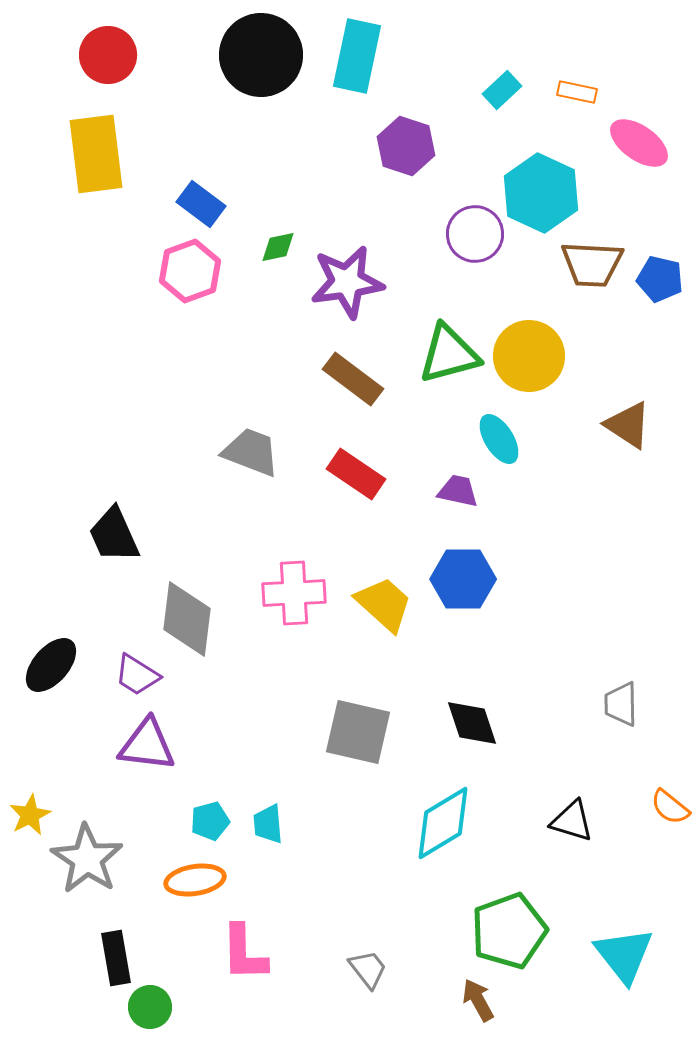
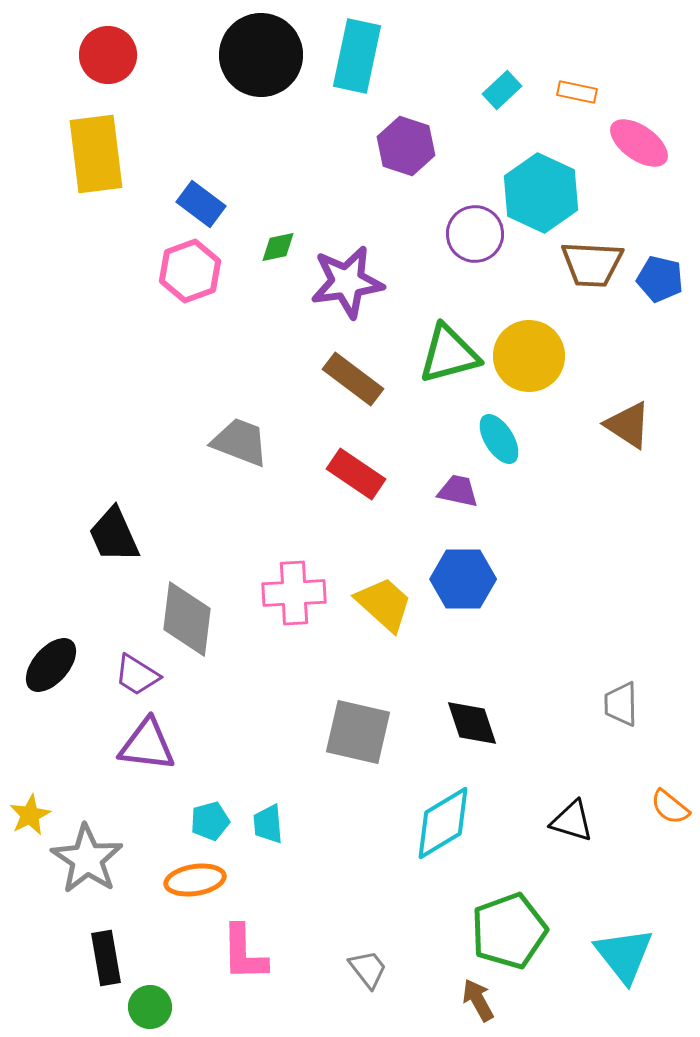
gray trapezoid at (251, 452): moved 11 px left, 10 px up
black rectangle at (116, 958): moved 10 px left
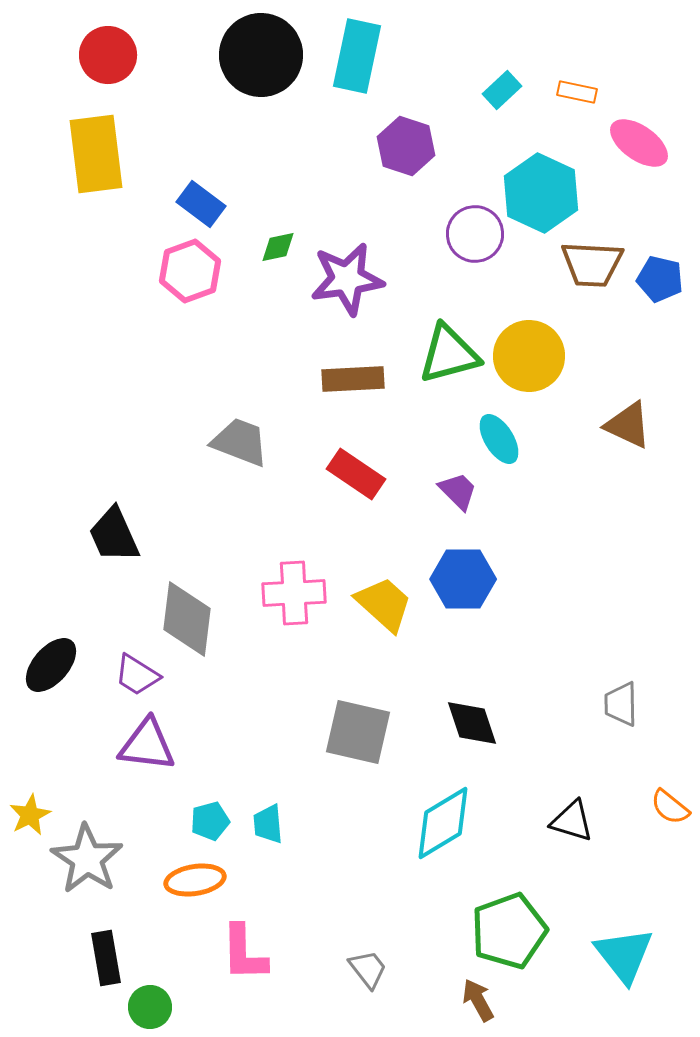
purple star at (347, 282): moved 3 px up
brown rectangle at (353, 379): rotated 40 degrees counterclockwise
brown triangle at (628, 425): rotated 8 degrees counterclockwise
purple trapezoid at (458, 491): rotated 33 degrees clockwise
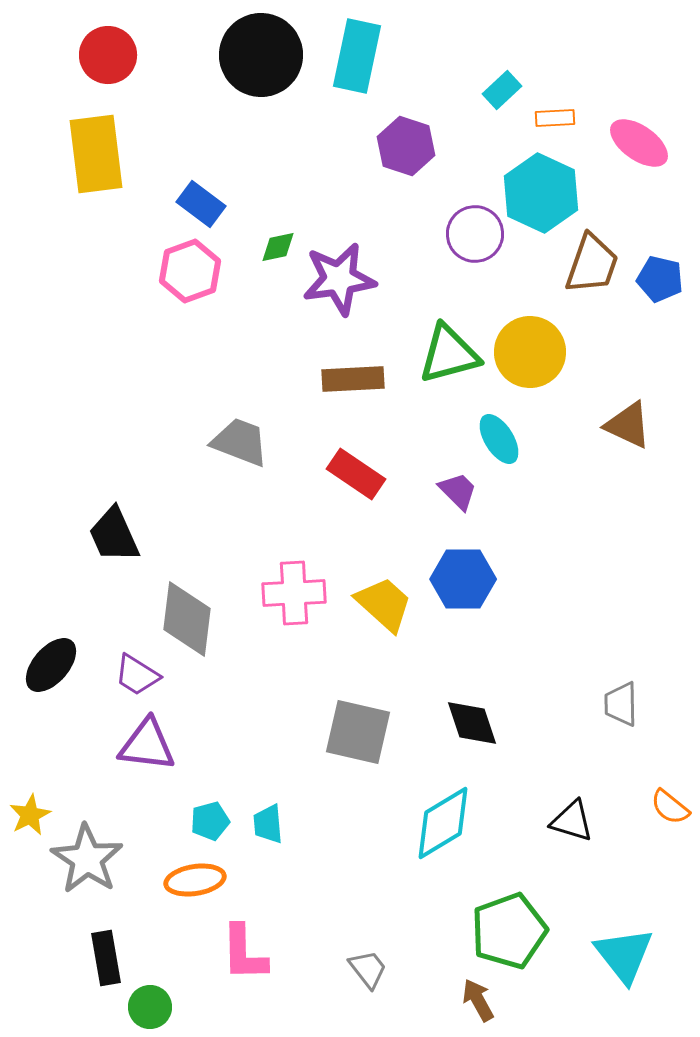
orange rectangle at (577, 92): moved 22 px left, 26 px down; rotated 15 degrees counterclockwise
brown trapezoid at (592, 264): rotated 74 degrees counterclockwise
purple star at (347, 279): moved 8 px left
yellow circle at (529, 356): moved 1 px right, 4 px up
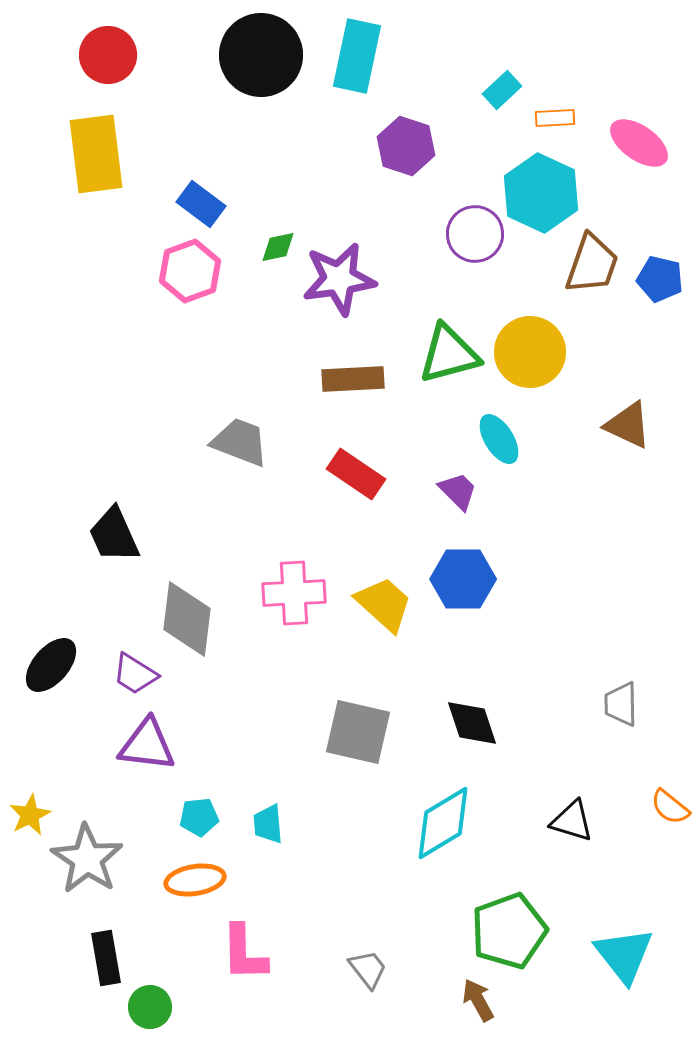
purple trapezoid at (137, 675): moved 2 px left, 1 px up
cyan pentagon at (210, 821): moved 11 px left, 4 px up; rotated 9 degrees clockwise
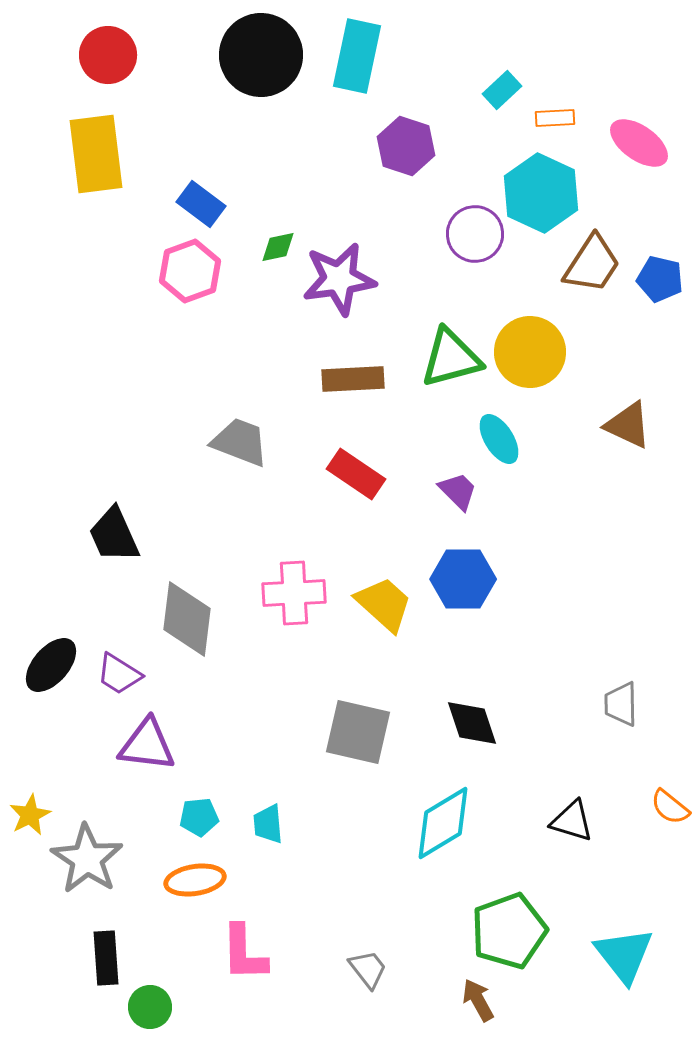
brown trapezoid at (592, 264): rotated 14 degrees clockwise
green triangle at (449, 354): moved 2 px right, 4 px down
purple trapezoid at (135, 674): moved 16 px left
black rectangle at (106, 958): rotated 6 degrees clockwise
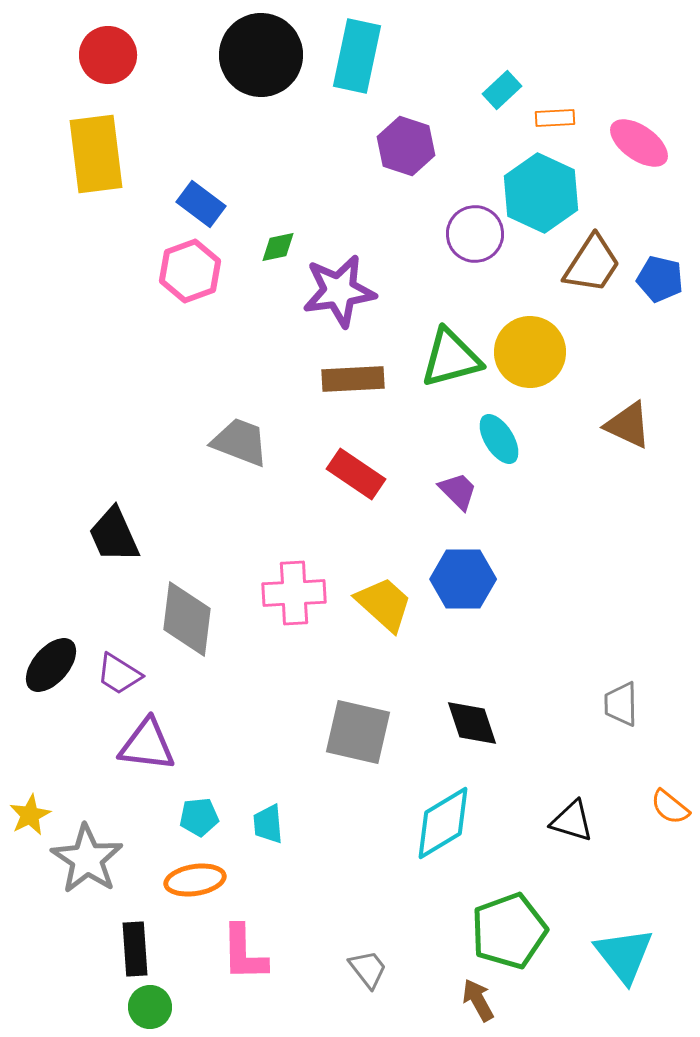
purple star at (339, 279): moved 12 px down
black rectangle at (106, 958): moved 29 px right, 9 px up
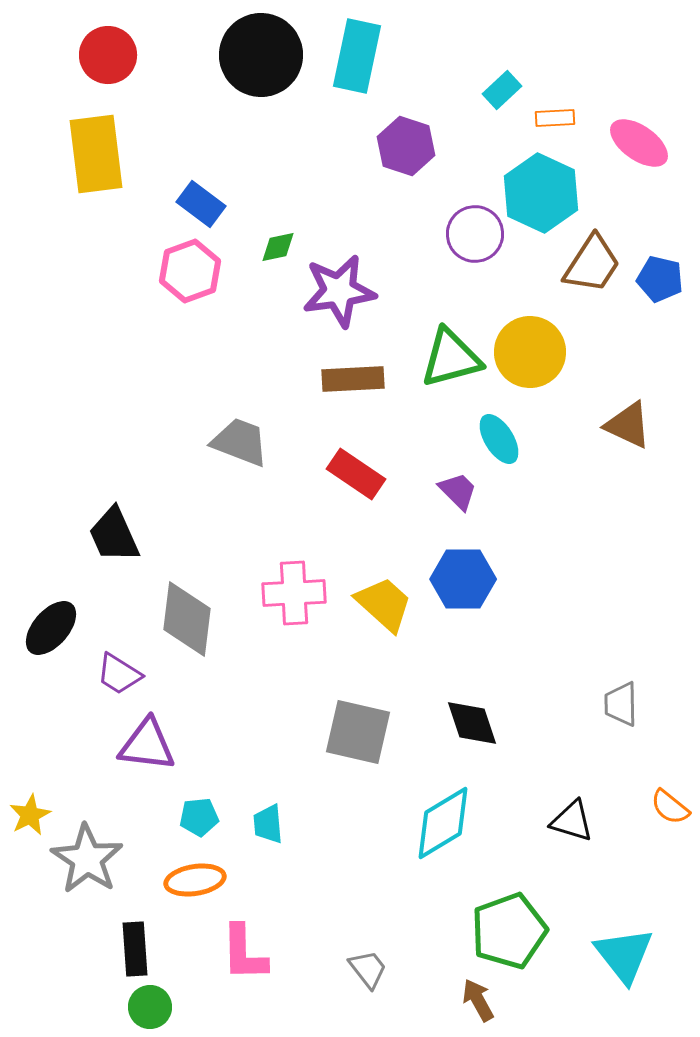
black ellipse at (51, 665): moved 37 px up
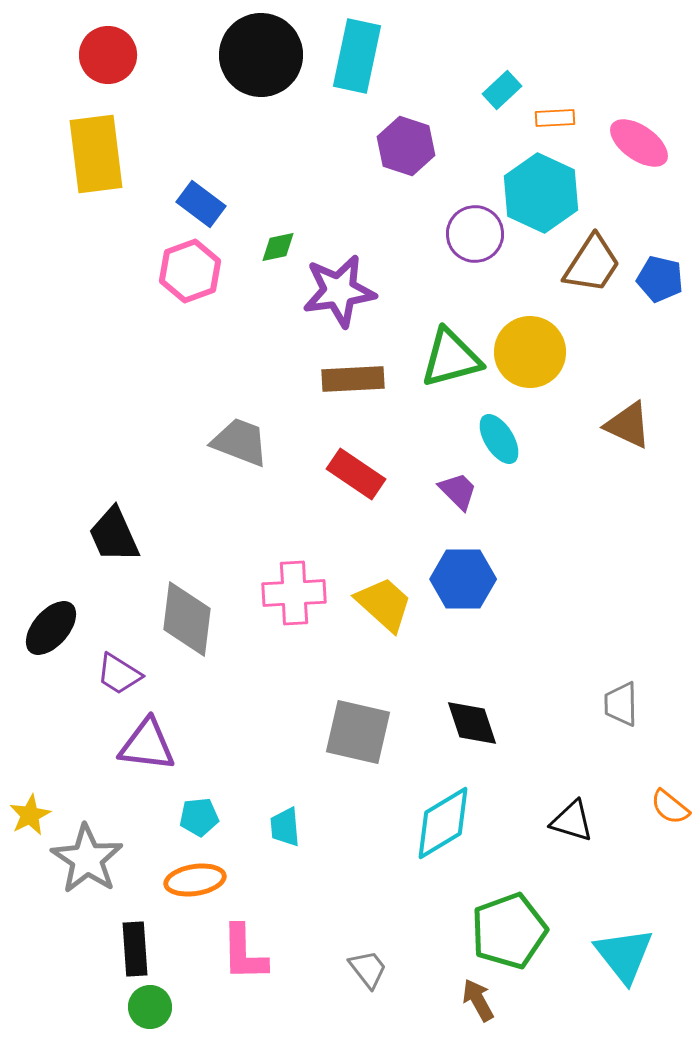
cyan trapezoid at (268, 824): moved 17 px right, 3 px down
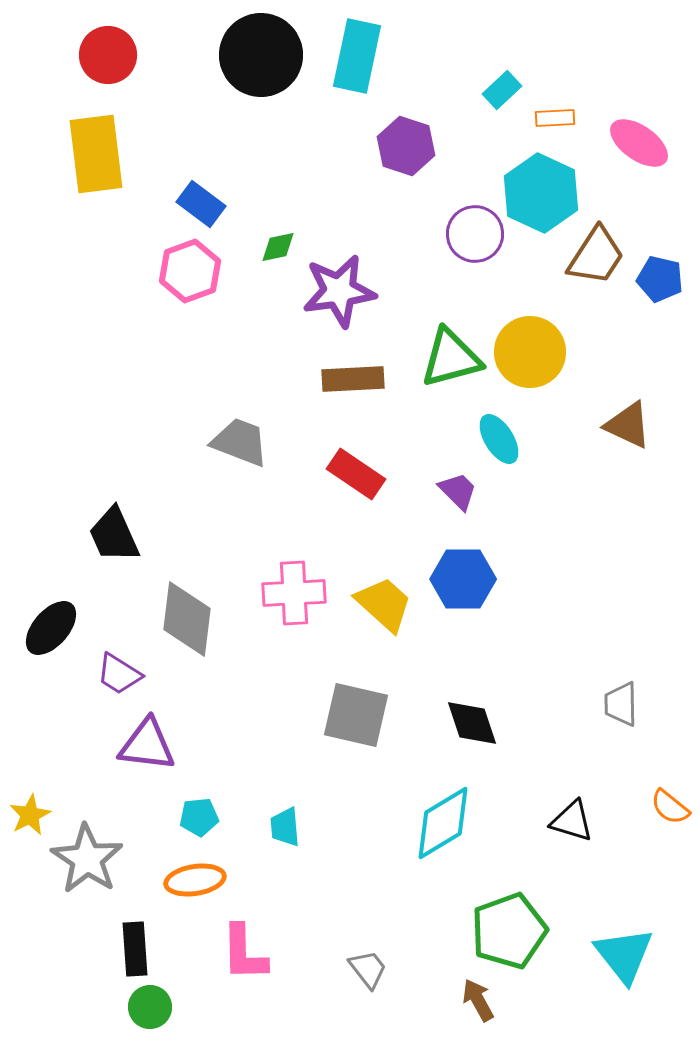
brown trapezoid at (592, 264): moved 4 px right, 8 px up
gray square at (358, 732): moved 2 px left, 17 px up
